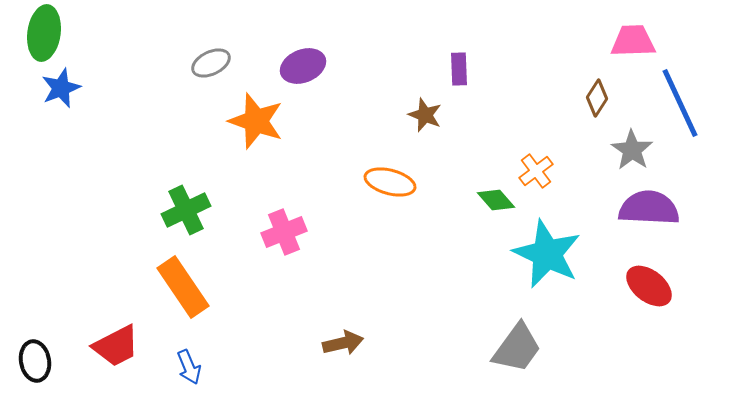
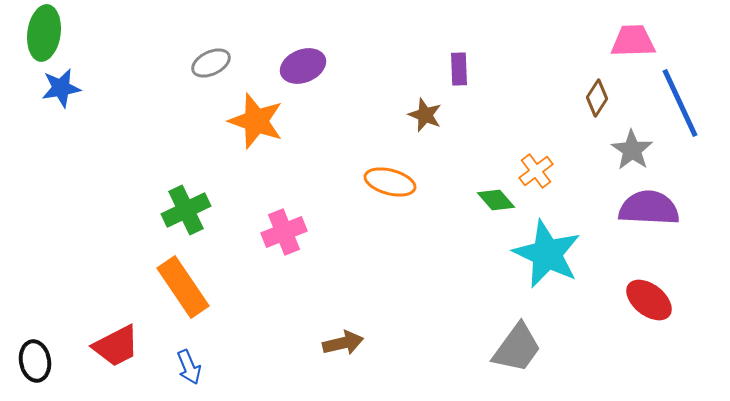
blue star: rotated 12 degrees clockwise
red ellipse: moved 14 px down
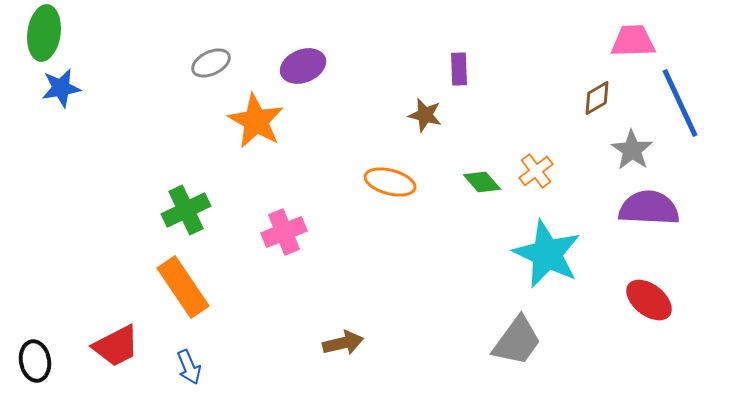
brown diamond: rotated 27 degrees clockwise
brown star: rotated 8 degrees counterclockwise
orange star: rotated 10 degrees clockwise
green diamond: moved 14 px left, 18 px up
gray trapezoid: moved 7 px up
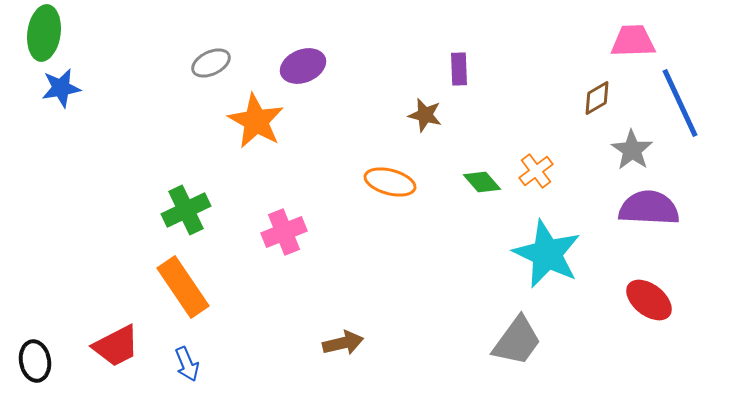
blue arrow: moved 2 px left, 3 px up
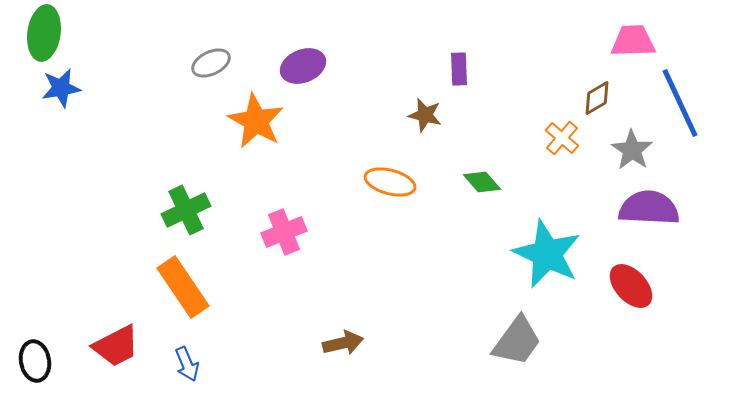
orange cross: moved 26 px right, 33 px up; rotated 12 degrees counterclockwise
red ellipse: moved 18 px left, 14 px up; rotated 9 degrees clockwise
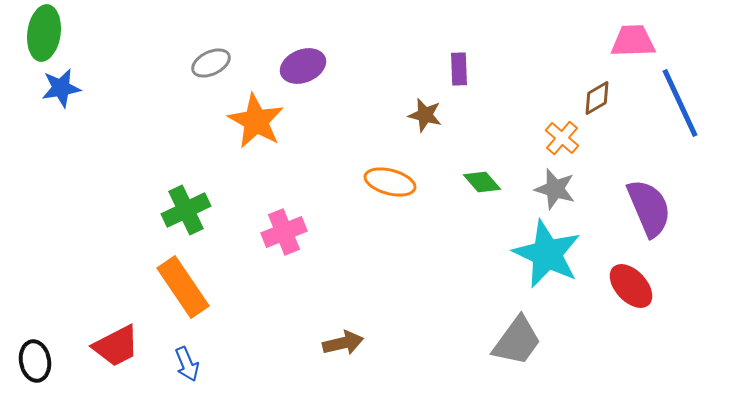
gray star: moved 77 px left, 39 px down; rotated 18 degrees counterclockwise
purple semicircle: rotated 64 degrees clockwise
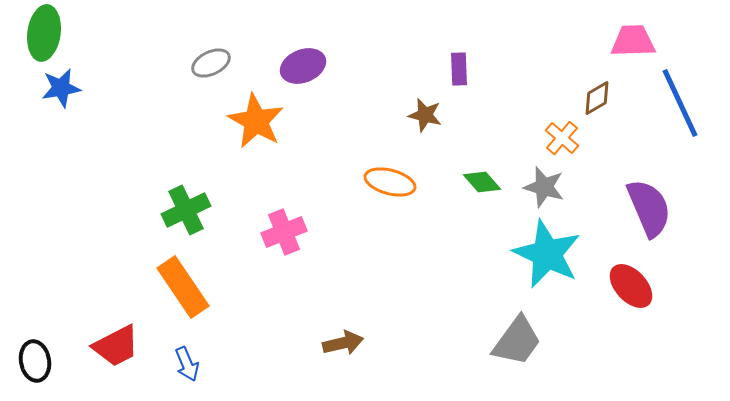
gray star: moved 11 px left, 2 px up
